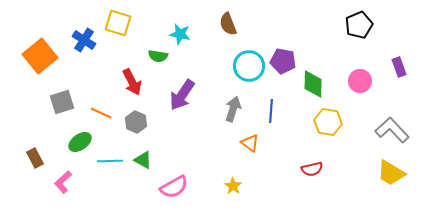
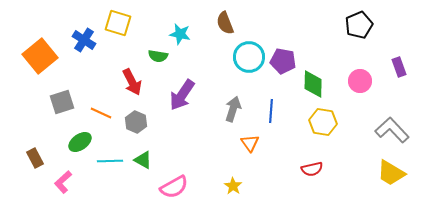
brown semicircle: moved 3 px left, 1 px up
cyan circle: moved 9 px up
yellow hexagon: moved 5 px left
orange triangle: rotated 18 degrees clockwise
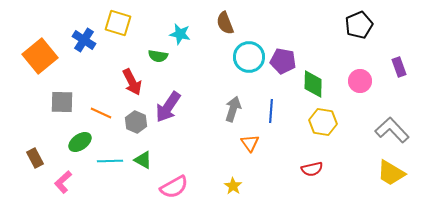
purple arrow: moved 14 px left, 12 px down
gray square: rotated 20 degrees clockwise
